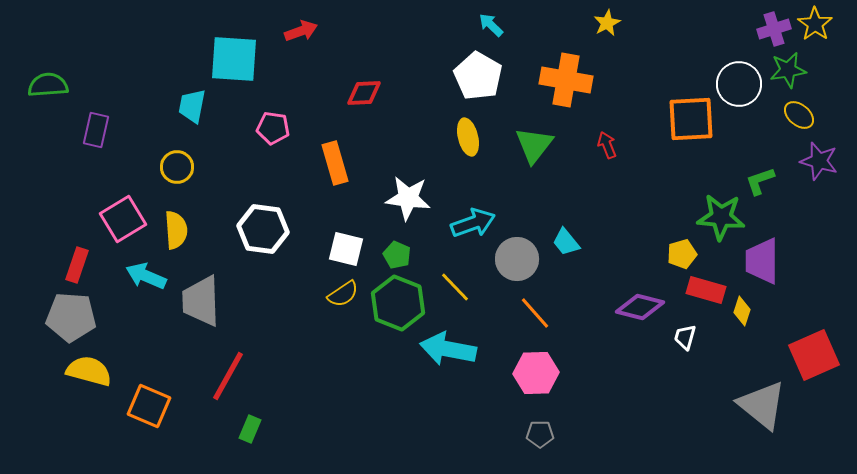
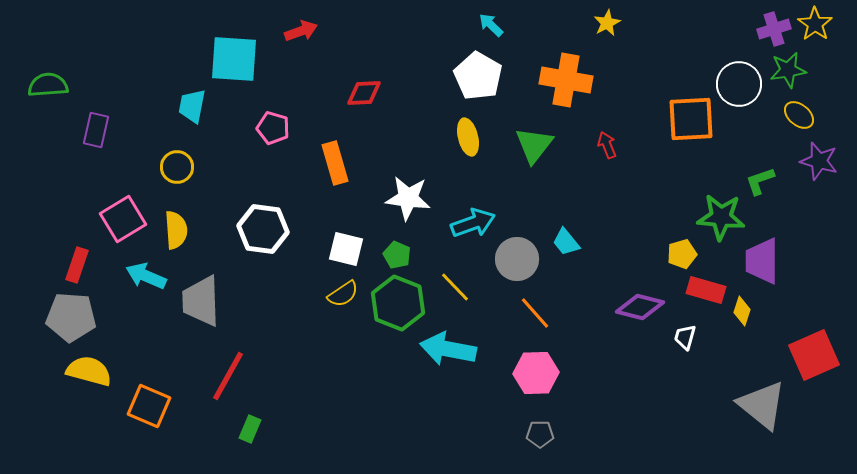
pink pentagon at (273, 128): rotated 8 degrees clockwise
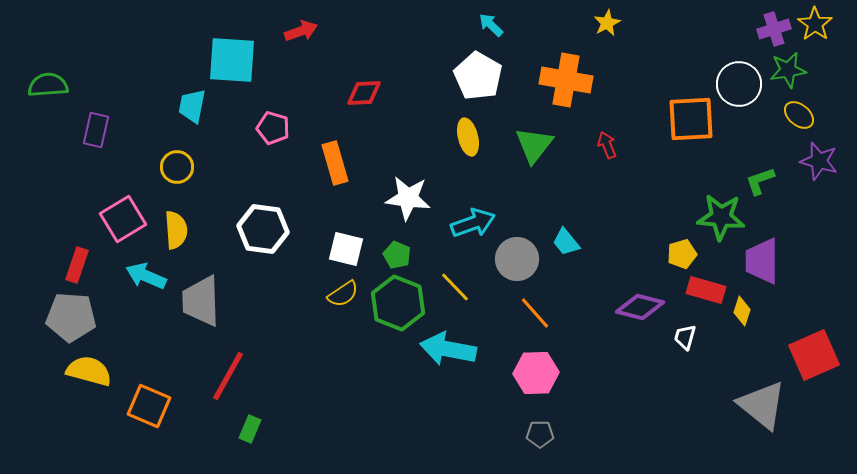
cyan square at (234, 59): moved 2 px left, 1 px down
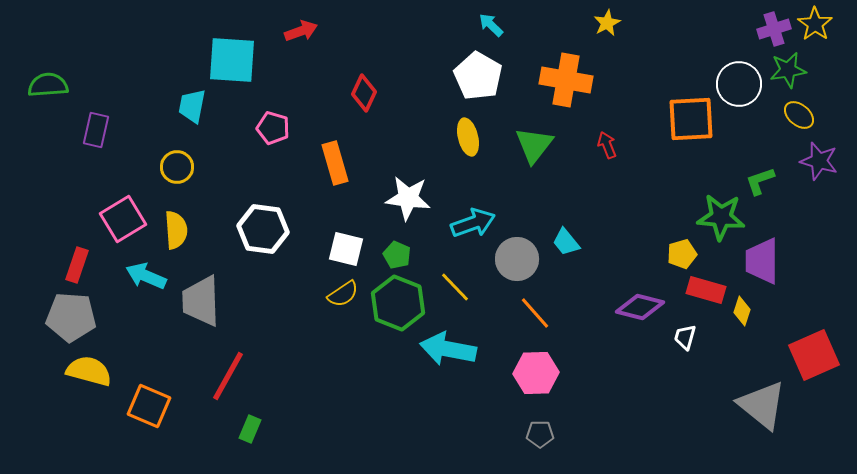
red diamond at (364, 93): rotated 63 degrees counterclockwise
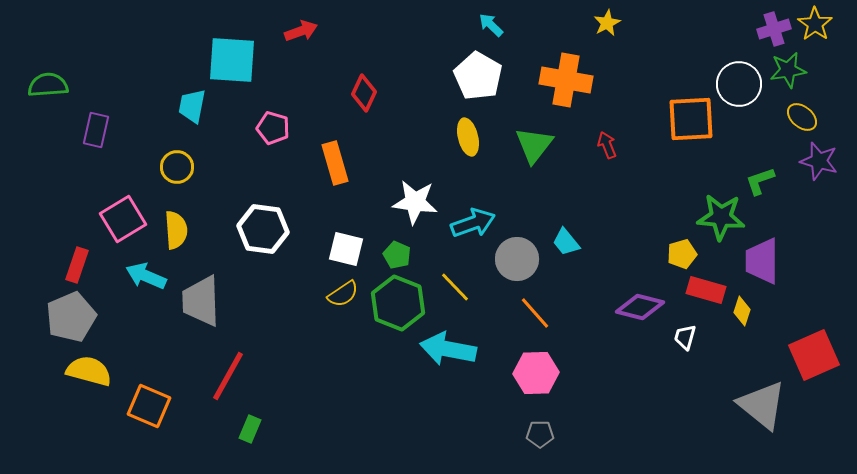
yellow ellipse at (799, 115): moved 3 px right, 2 px down
white star at (408, 198): moved 7 px right, 4 px down
gray pentagon at (71, 317): rotated 27 degrees counterclockwise
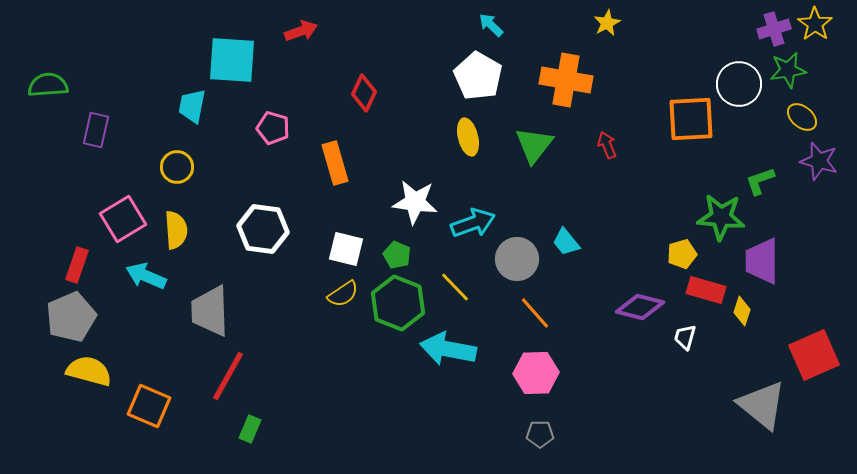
gray trapezoid at (201, 301): moved 9 px right, 10 px down
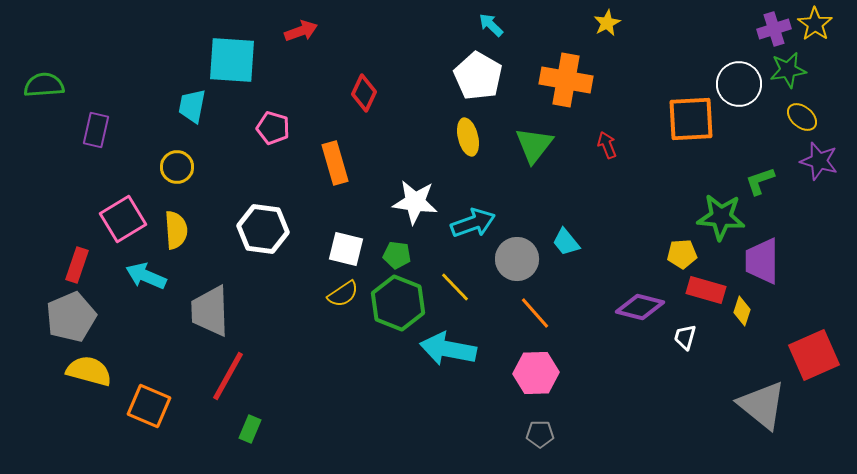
green semicircle at (48, 85): moved 4 px left
yellow pentagon at (682, 254): rotated 12 degrees clockwise
green pentagon at (397, 255): rotated 16 degrees counterclockwise
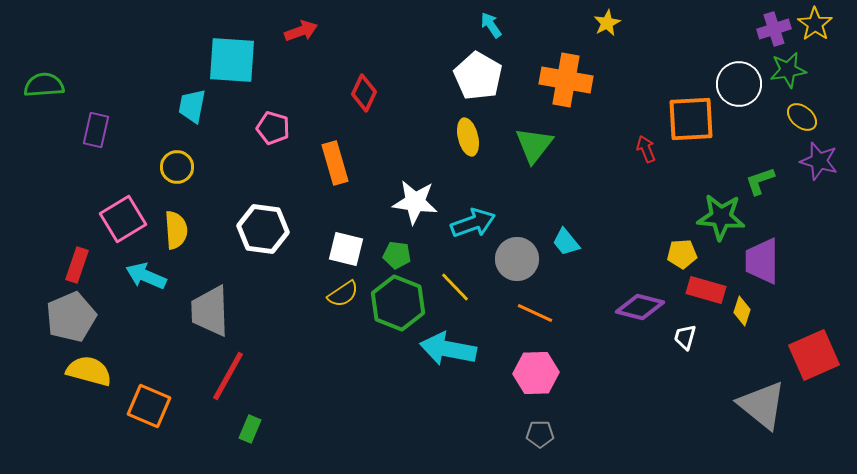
cyan arrow at (491, 25): rotated 12 degrees clockwise
red arrow at (607, 145): moved 39 px right, 4 px down
orange line at (535, 313): rotated 24 degrees counterclockwise
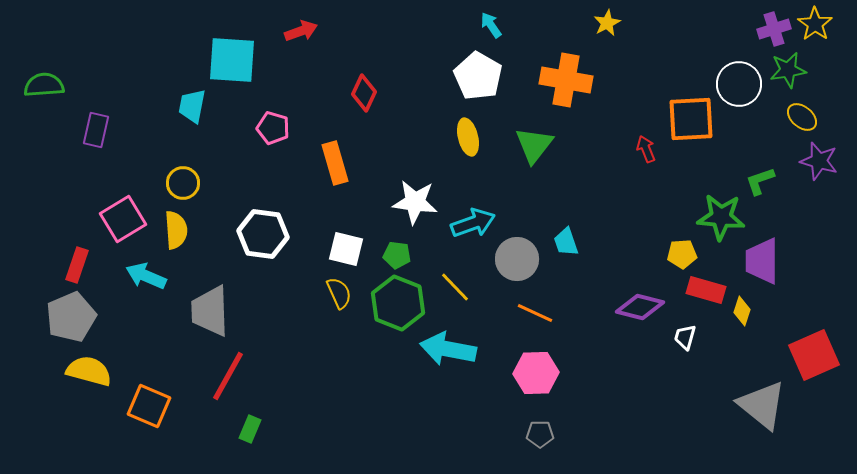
yellow circle at (177, 167): moved 6 px right, 16 px down
white hexagon at (263, 229): moved 5 px down
cyan trapezoid at (566, 242): rotated 20 degrees clockwise
yellow semicircle at (343, 294): moved 4 px left, 1 px up; rotated 80 degrees counterclockwise
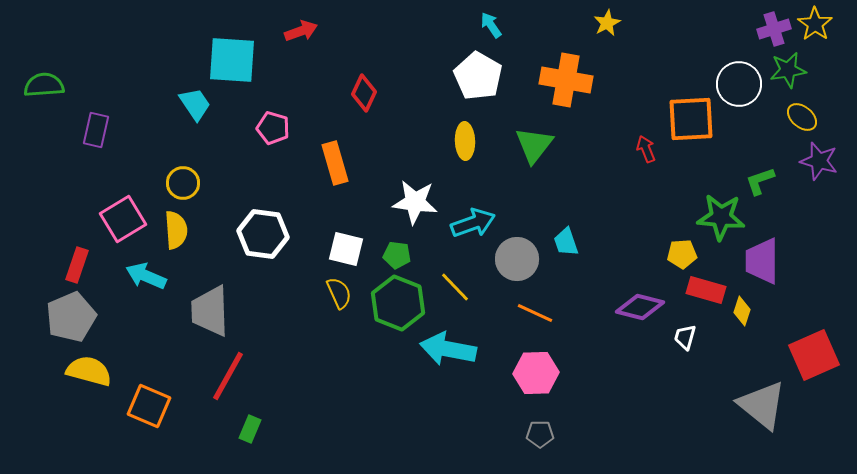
cyan trapezoid at (192, 106): moved 3 px right, 2 px up; rotated 135 degrees clockwise
yellow ellipse at (468, 137): moved 3 px left, 4 px down; rotated 12 degrees clockwise
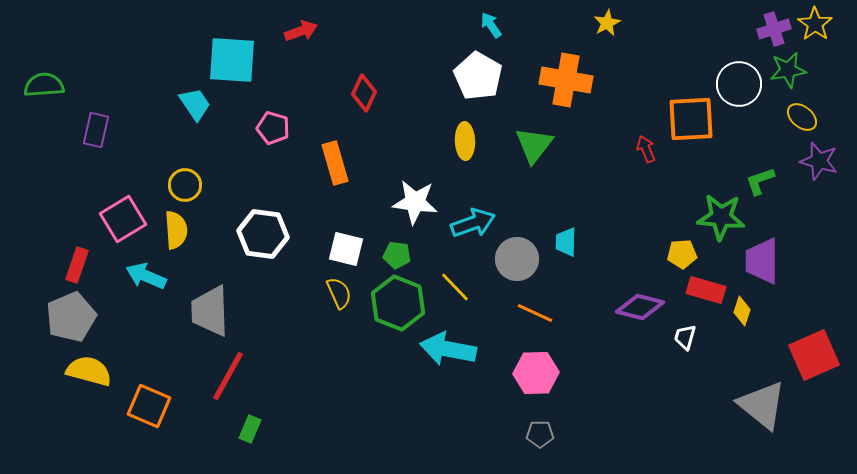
yellow circle at (183, 183): moved 2 px right, 2 px down
cyan trapezoid at (566, 242): rotated 20 degrees clockwise
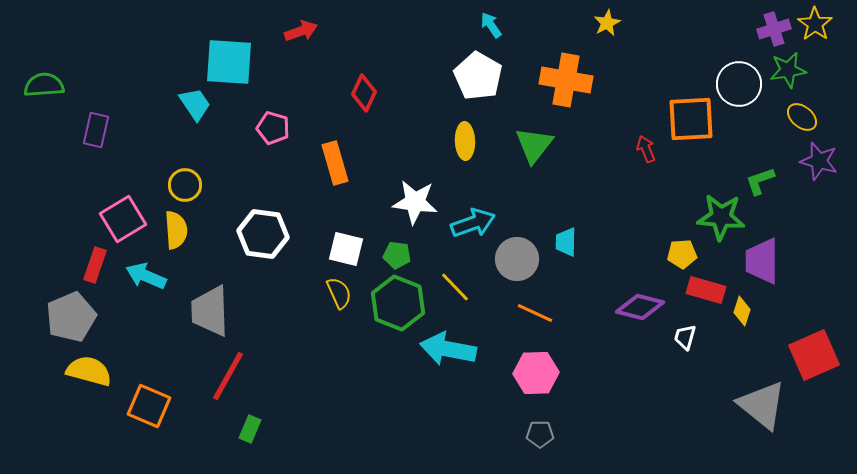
cyan square at (232, 60): moved 3 px left, 2 px down
red rectangle at (77, 265): moved 18 px right
